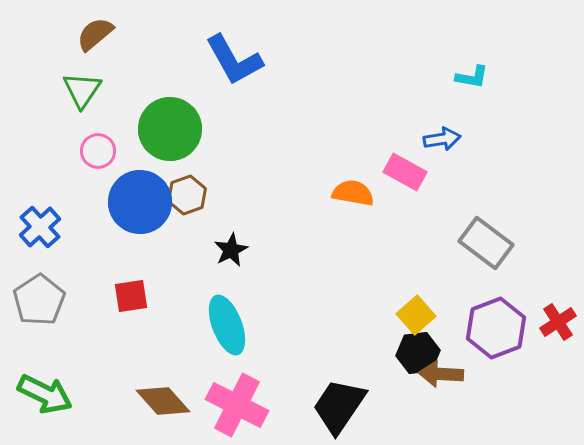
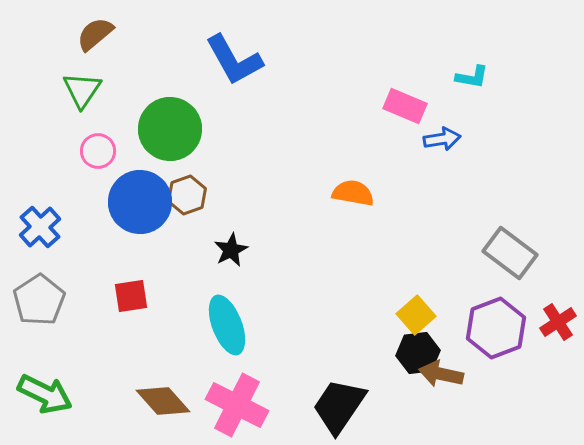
pink rectangle: moved 66 px up; rotated 6 degrees counterclockwise
gray rectangle: moved 24 px right, 10 px down
brown arrow: rotated 9 degrees clockwise
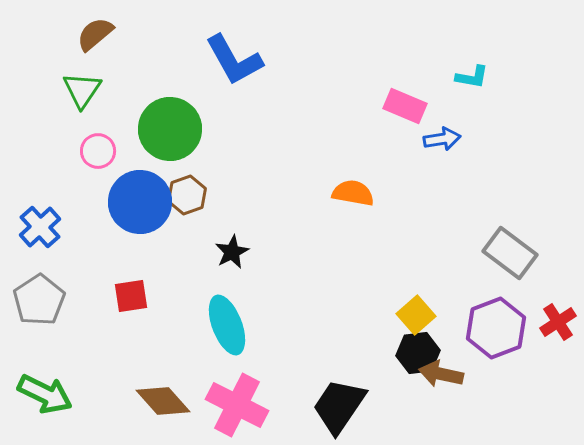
black star: moved 1 px right, 2 px down
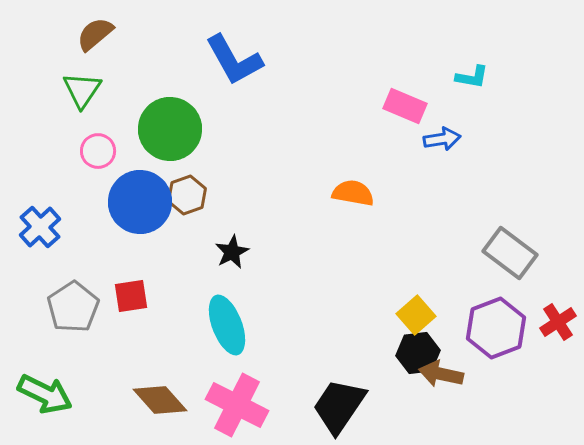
gray pentagon: moved 34 px right, 7 px down
brown diamond: moved 3 px left, 1 px up
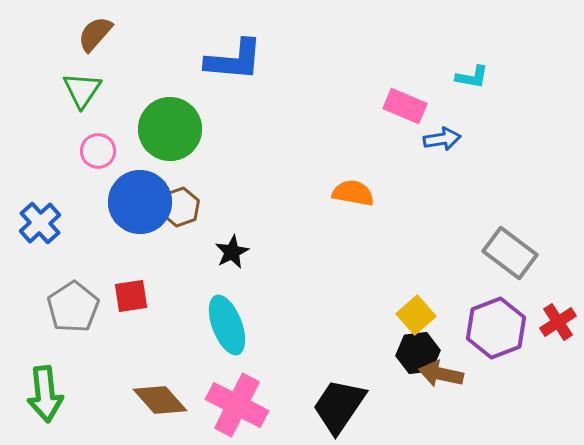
brown semicircle: rotated 9 degrees counterclockwise
blue L-shape: rotated 56 degrees counterclockwise
brown hexagon: moved 7 px left, 12 px down
blue cross: moved 4 px up
green arrow: rotated 58 degrees clockwise
